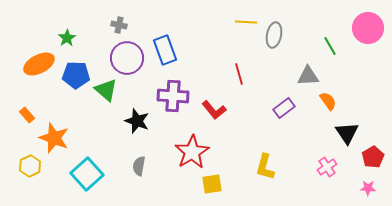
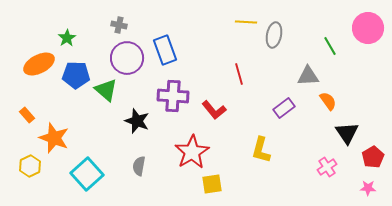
yellow L-shape: moved 4 px left, 17 px up
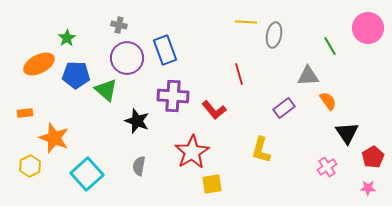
orange rectangle: moved 2 px left, 2 px up; rotated 56 degrees counterclockwise
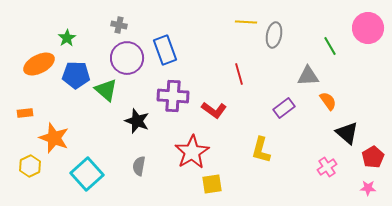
red L-shape: rotated 15 degrees counterclockwise
black triangle: rotated 15 degrees counterclockwise
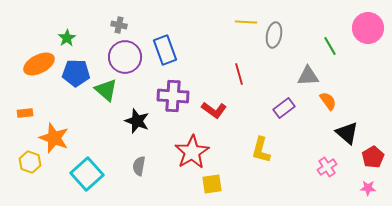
purple circle: moved 2 px left, 1 px up
blue pentagon: moved 2 px up
yellow hexagon: moved 4 px up; rotated 15 degrees counterclockwise
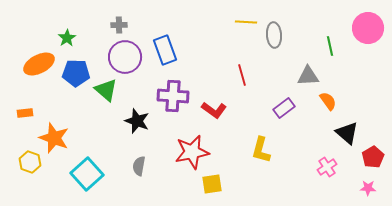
gray cross: rotated 14 degrees counterclockwise
gray ellipse: rotated 15 degrees counterclockwise
green line: rotated 18 degrees clockwise
red line: moved 3 px right, 1 px down
red star: rotated 20 degrees clockwise
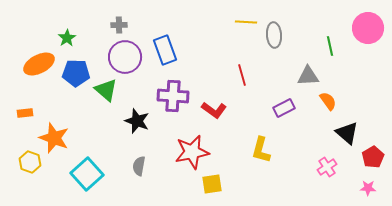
purple rectangle: rotated 10 degrees clockwise
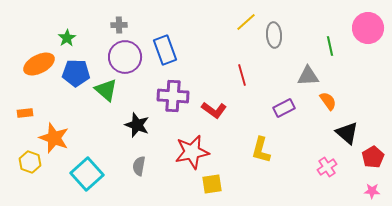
yellow line: rotated 45 degrees counterclockwise
black star: moved 4 px down
pink star: moved 4 px right, 3 px down
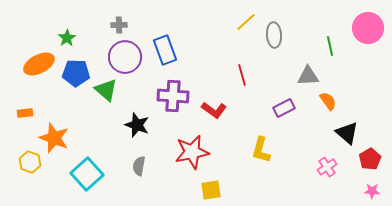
red pentagon: moved 3 px left, 2 px down
yellow square: moved 1 px left, 6 px down
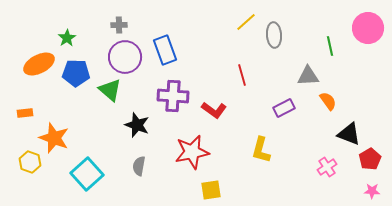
green triangle: moved 4 px right
black triangle: moved 2 px right, 1 px down; rotated 20 degrees counterclockwise
